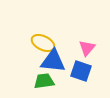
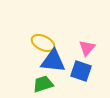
green trapezoid: moved 1 px left, 3 px down; rotated 10 degrees counterclockwise
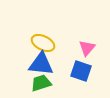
blue triangle: moved 12 px left, 3 px down
green trapezoid: moved 2 px left, 1 px up
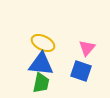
green trapezoid: rotated 120 degrees clockwise
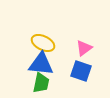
pink triangle: moved 3 px left; rotated 12 degrees clockwise
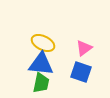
blue square: moved 1 px down
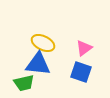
blue triangle: moved 3 px left
green trapezoid: moved 17 px left; rotated 65 degrees clockwise
